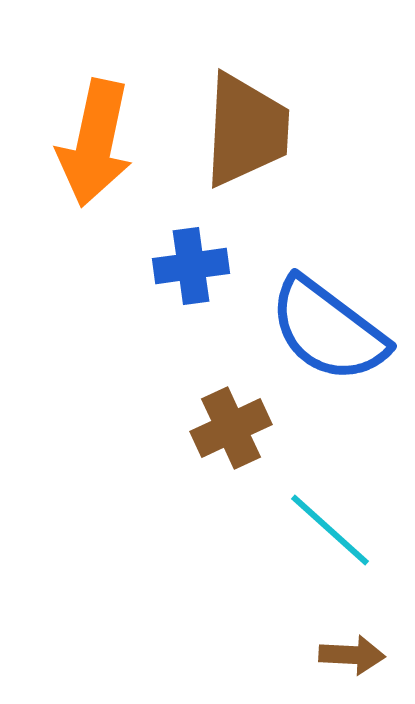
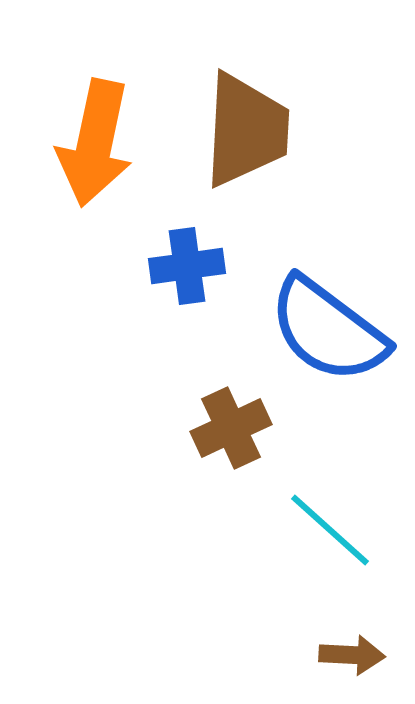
blue cross: moved 4 px left
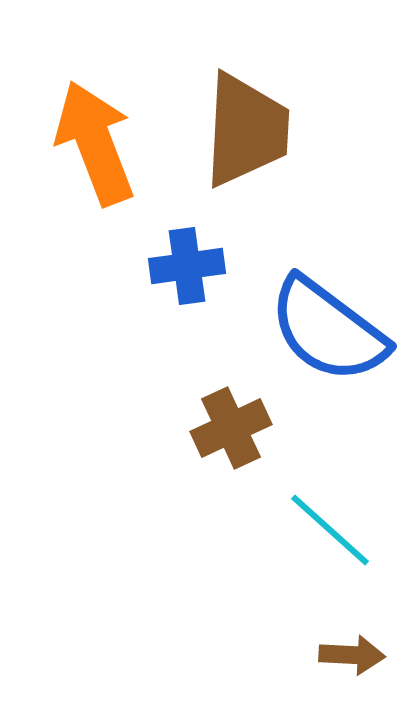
orange arrow: rotated 147 degrees clockwise
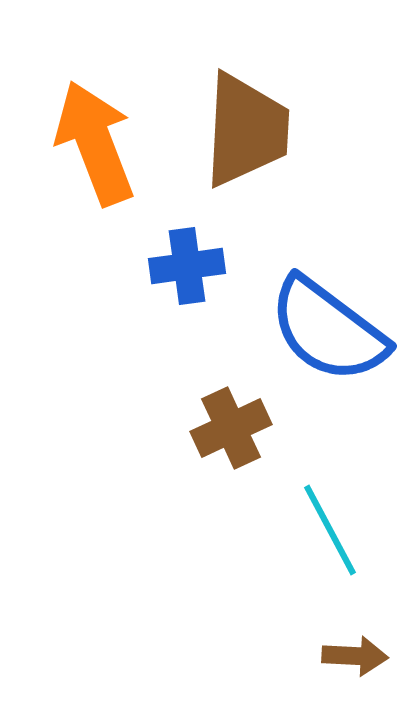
cyan line: rotated 20 degrees clockwise
brown arrow: moved 3 px right, 1 px down
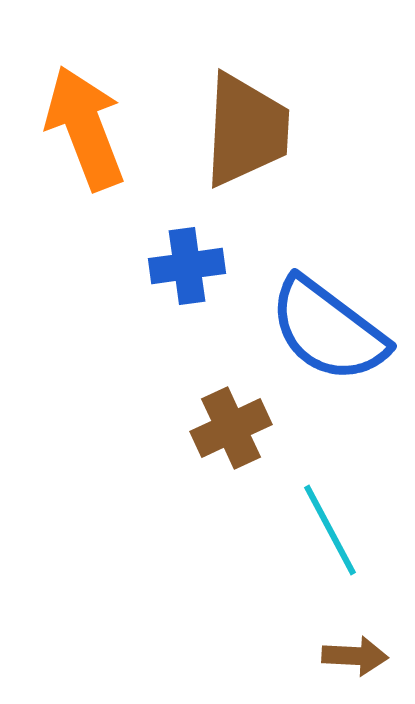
orange arrow: moved 10 px left, 15 px up
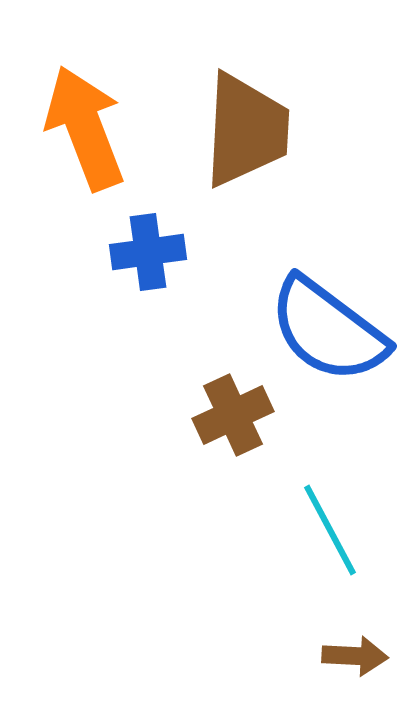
blue cross: moved 39 px left, 14 px up
brown cross: moved 2 px right, 13 px up
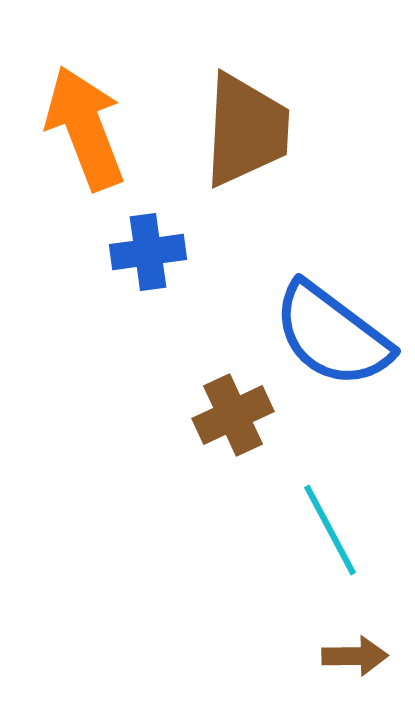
blue semicircle: moved 4 px right, 5 px down
brown arrow: rotated 4 degrees counterclockwise
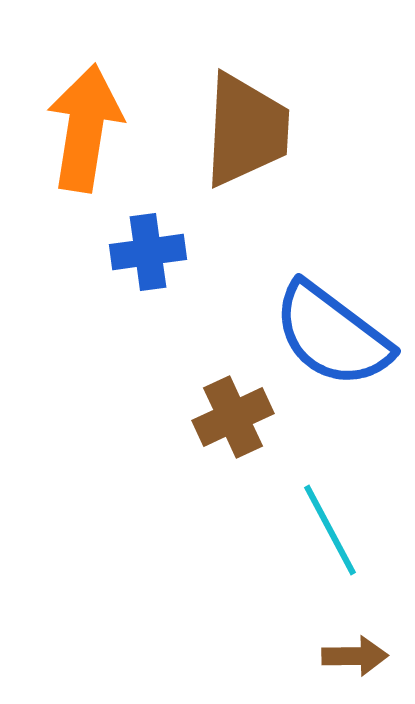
orange arrow: rotated 30 degrees clockwise
brown cross: moved 2 px down
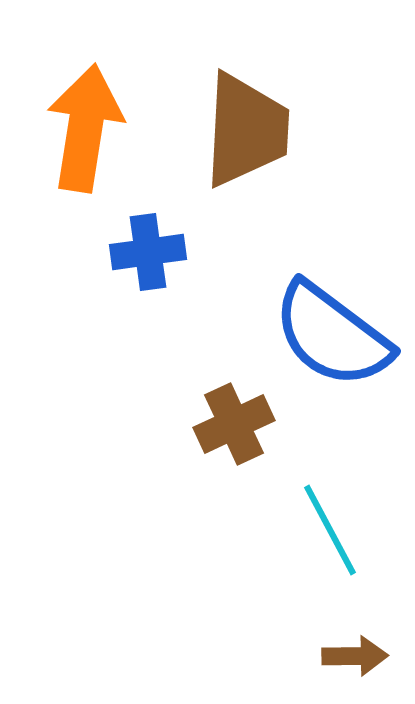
brown cross: moved 1 px right, 7 px down
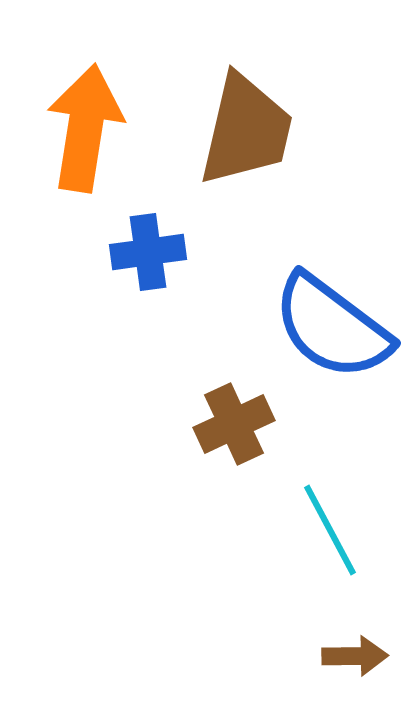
brown trapezoid: rotated 10 degrees clockwise
blue semicircle: moved 8 px up
